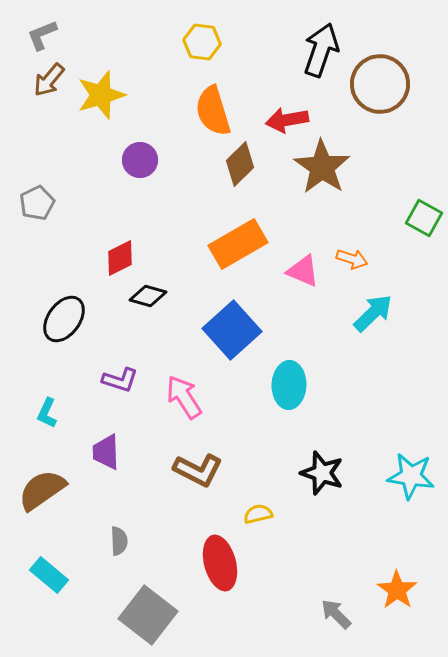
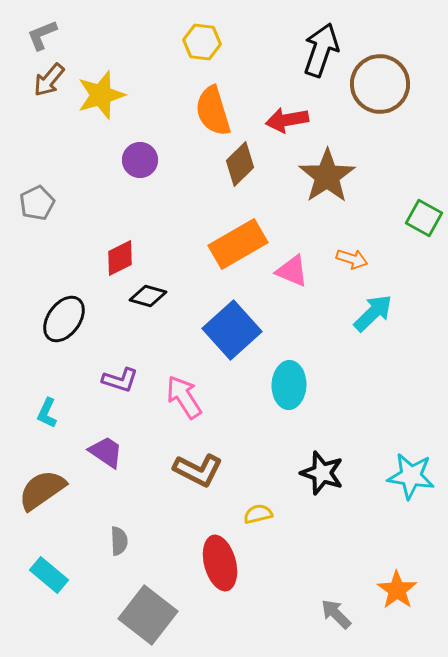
brown star: moved 5 px right, 9 px down; rotated 4 degrees clockwise
pink triangle: moved 11 px left
purple trapezoid: rotated 126 degrees clockwise
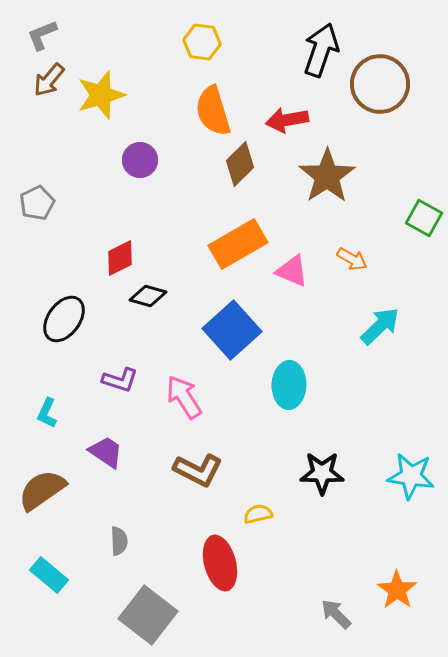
orange arrow: rotated 12 degrees clockwise
cyan arrow: moved 7 px right, 13 px down
black star: rotated 18 degrees counterclockwise
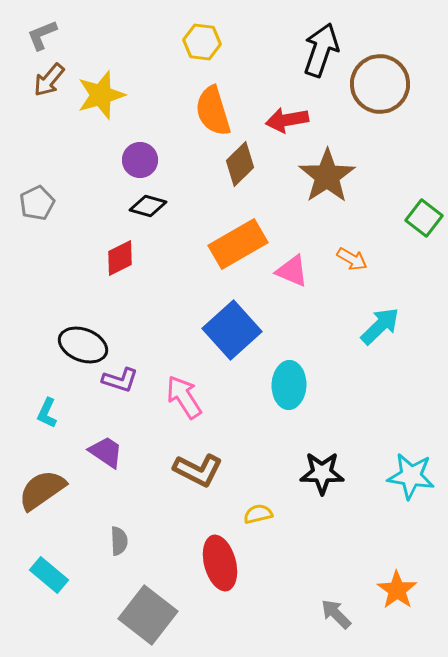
green square: rotated 9 degrees clockwise
black diamond: moved 90 px up
black ellipse: moved 19 px right, 26 px down; rotated 75 degrees clockwise
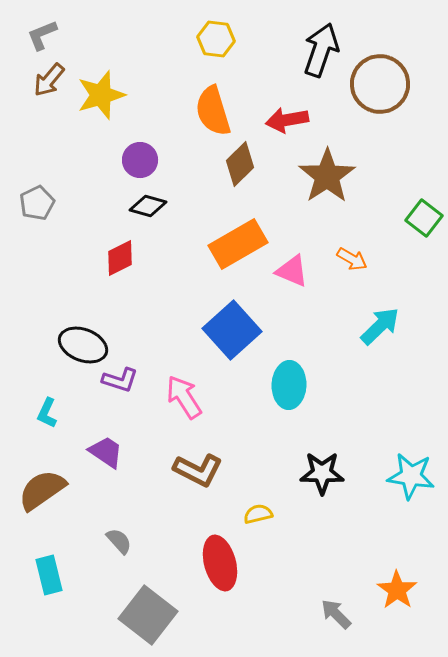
yellow hexagon: moved 14 px right, 3 px up
gray semicircle: rotated 40 degrees counterclockwise
cyan rectangle: rotated 36 degrees clockwise
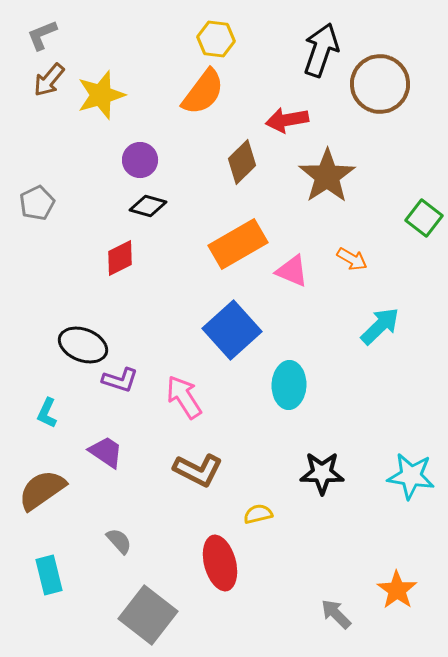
orange semicircle: moved 10 px left, 19 px up; rotated 126 degrees counterclockwise
brown diamond: moved 2 px right, 2 px up
